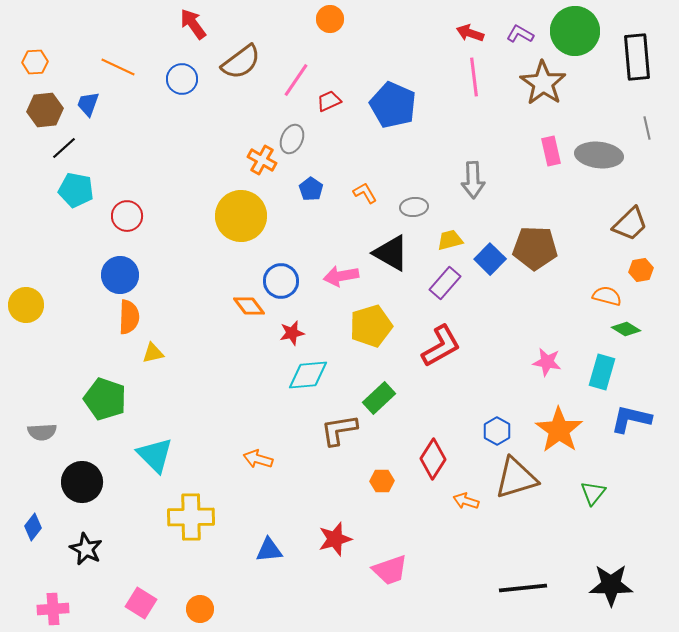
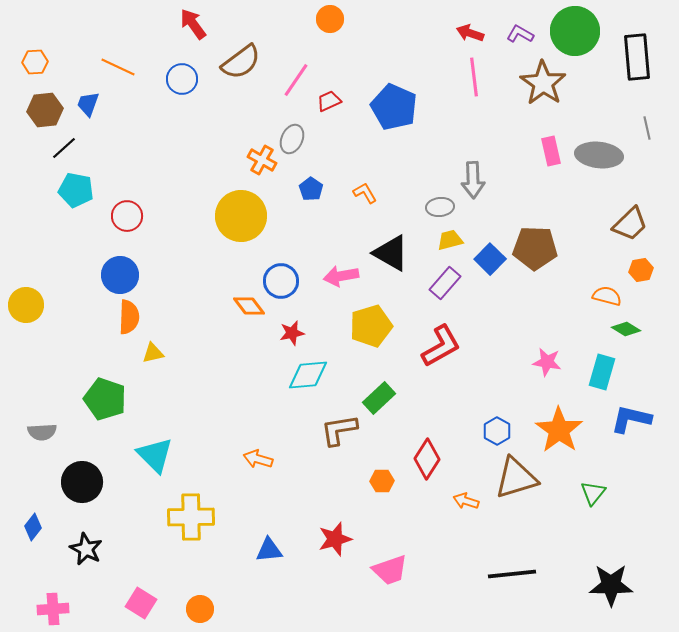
blue pentagon at (393, 105): moved 1 px right, 2 px down
gray ellipse at (414, 207): moved 26 px right
red diamond at (433, 459): moved 6 px left
black line at (523, 588): moved 11 px left, 14 px up
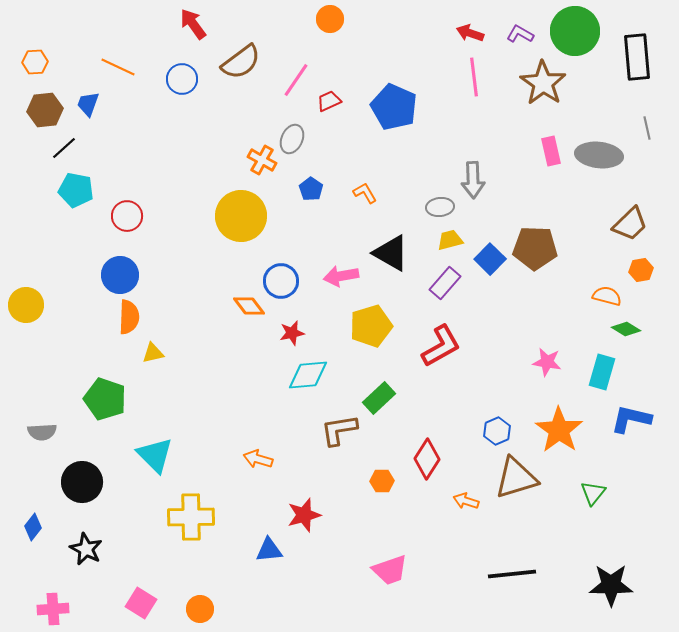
blue hexagon at (497, 431): rotated 8 degrees clockwise
red star at (335, 539): moved 31 px left, 24 px up
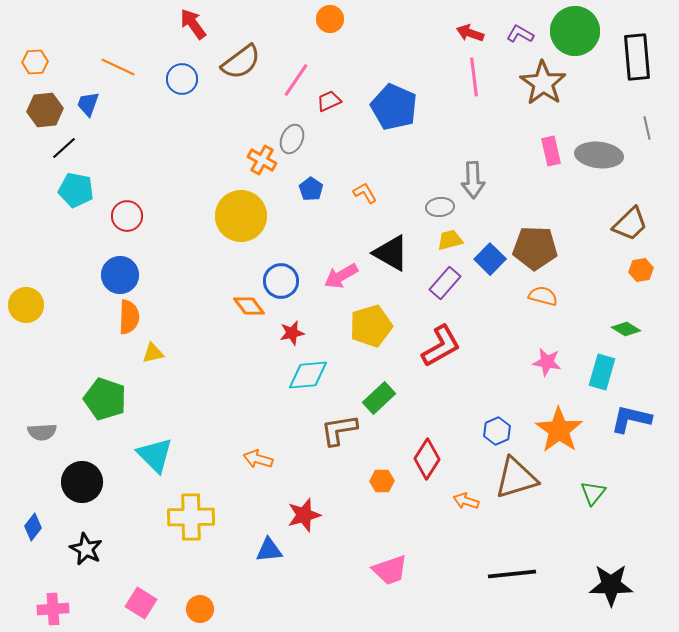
pink arrow at (341, 276): rotated 20 degrees counterclockwise
orange semicircle at (607, 296): moved 64 px left
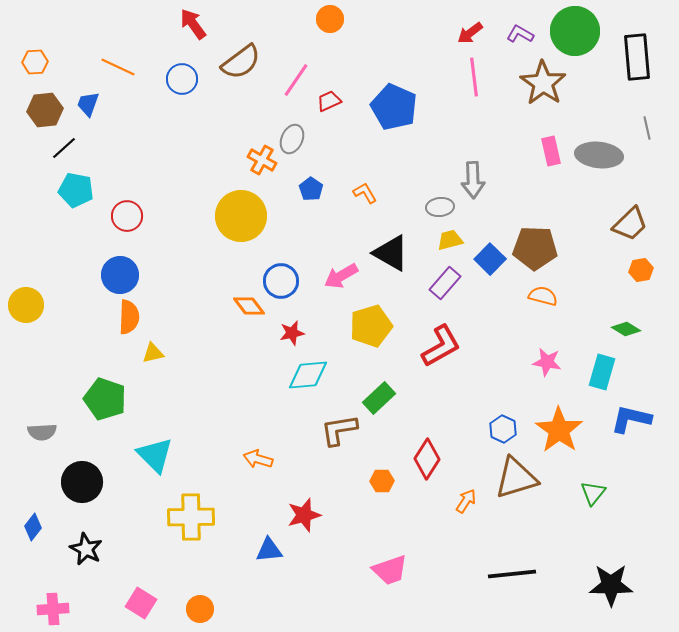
red arrow at (470, 33): rotated 56 degrees counterclockwise
blue hexagon at (497, 431): moved 6 px right, 2 px up; rotated 12 degrees counterclockwise
orange arrow at (466, 501): rotated 105 degrees clockwise
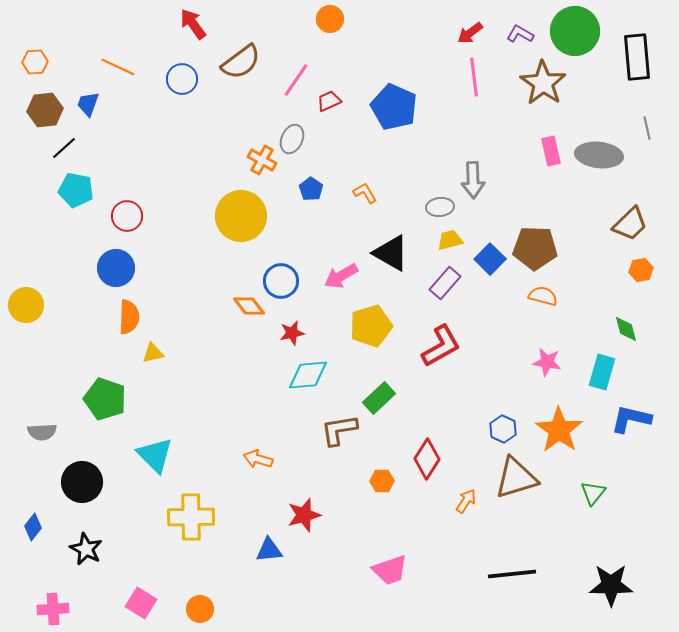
blue circle at (120, 275): moved 4 px left, 7 px up
green diamond at (626, 329): rotated 44 degrees clockwise
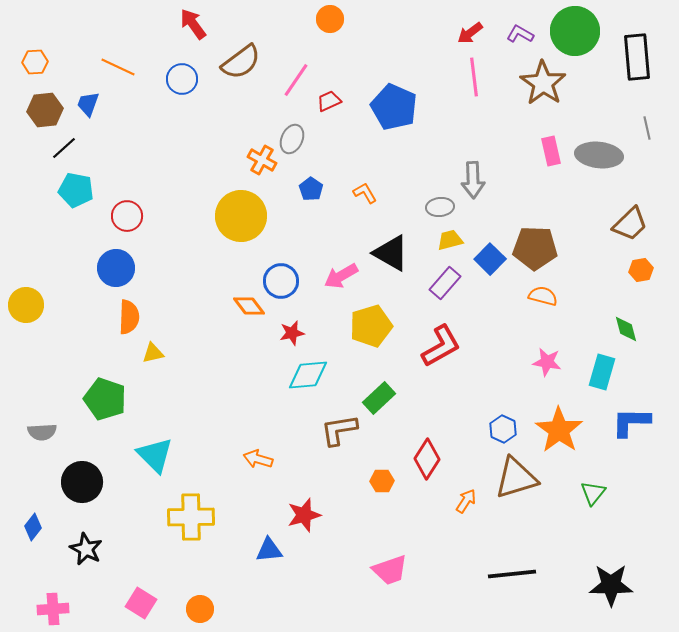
blue L-shape at (631, 419): moved 3 px down; rotated 12 degrees counterclockwise
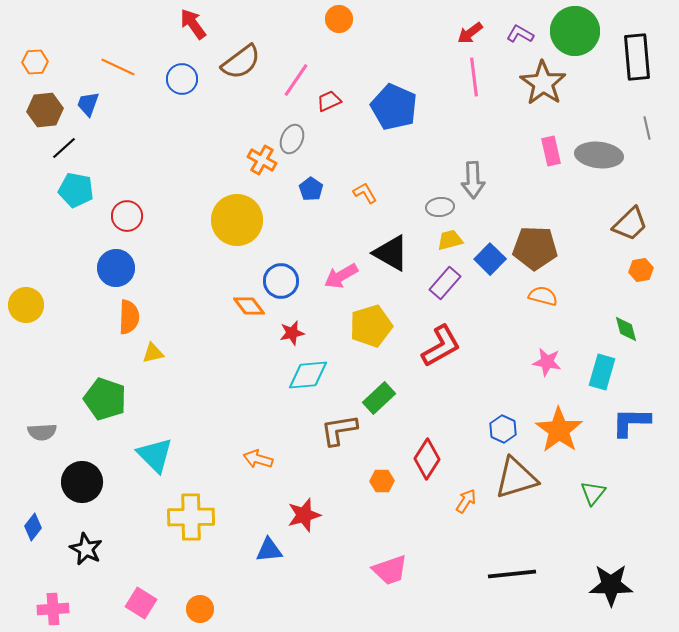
orange circle at (330, 19): moved 9 px right
yellow circle at (241, 216): moved 4 px left, 4 px down
